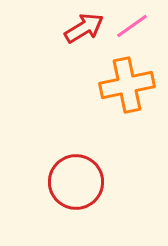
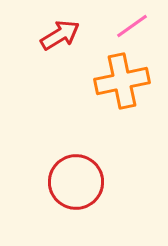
red arrow: moved 24 px left, 7 px down
orange cross: moved 5 px left, 4 px up
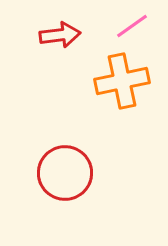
red arrow: rotated 24 degrees clockwise
red circle: moved 11 px left, 9 px up
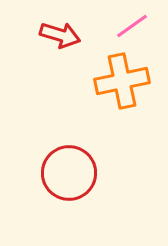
red arrow: rotated 24 degrees clockwise
red circle: moved 4 px right
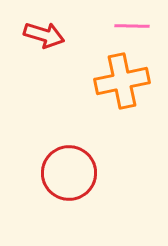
pink line: rotated 36 degrees clockwise
red arrow: moved 16 px left
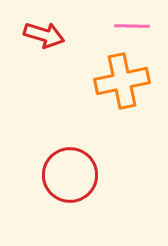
red circle: moved 1 px right, 2 px down
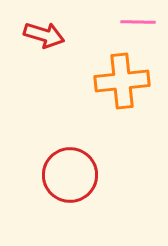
pink line: moved 6 px right, 4 px up
orange cross: rotated 6 degrees clockwise
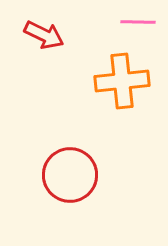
red arrow: rotated 9 degrees clockwise
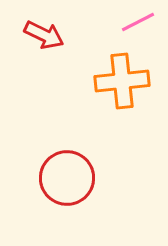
pink line: rotated 28 degrees counterclockwise
red circle: moved 3 px left, 3 px down
